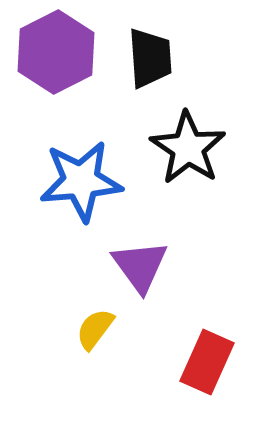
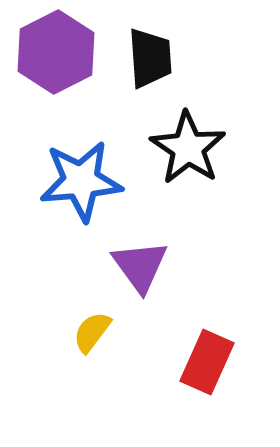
yellow semicircle: moved 3 px left, 3 px down
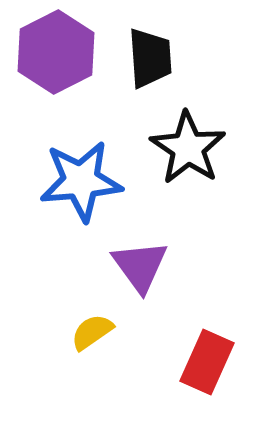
yellow semicircle: rotated 18 degrees clockwise
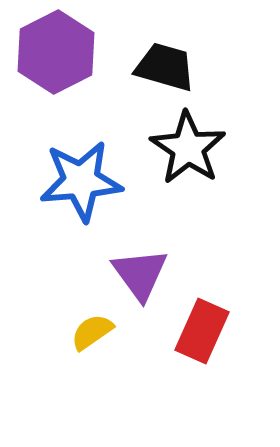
black trapezoid: moved 15 px right, 9 px down; rotated 70 degrees counterclockwise
purple triangle: moved 8 px down
red rectangle: moved 5 px left, 31 px up
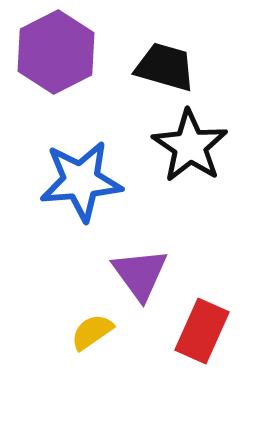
black star: moved 2 px right, 2 px up
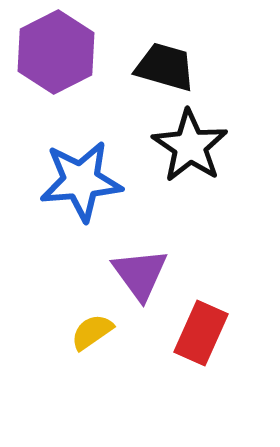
red rectangle: moved 1 px left, 2 px down
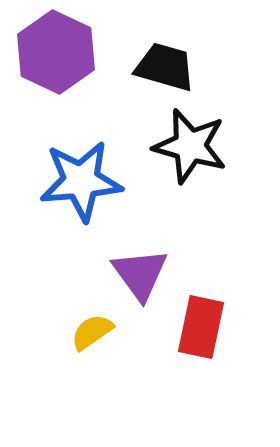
purple hexagon: rotated 8 degrees counterclockwise
black star: rotated 18 degrees counterclockwise
red rectangle: moved 6 px up; rotated 12 degrees counterclockwise
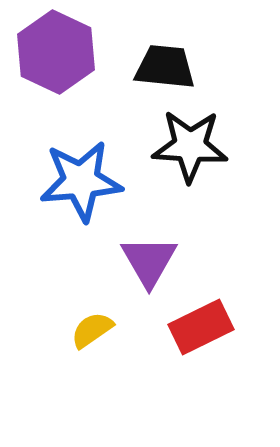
black trapezoid: rotated 10 degrees counterclockwise
black star: rotated 12 degrees counterclockwise
purple triangle: moved 9 px right, 13 px up; rotated 6 degrees clockwise
red rectangle: rotated 52 degrees clockwise
yellow semicircle: moved 2 px up
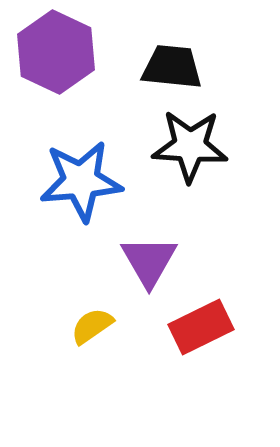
black trapezoid: moved 7 px right
yellow semicircle: moved 4 px up
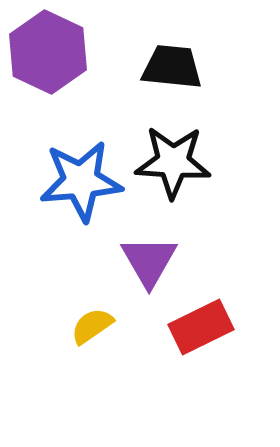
purple hexagon: moved 8 px left
black star: moved 17 px left, 16 px down
